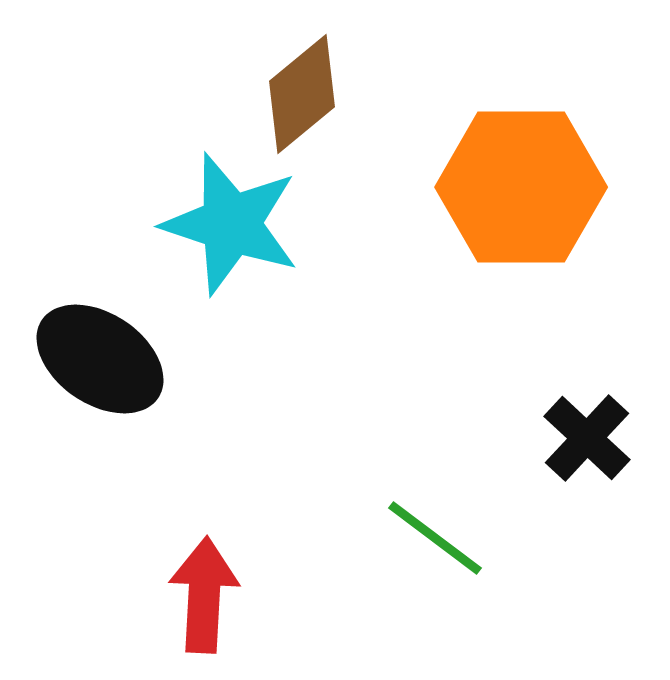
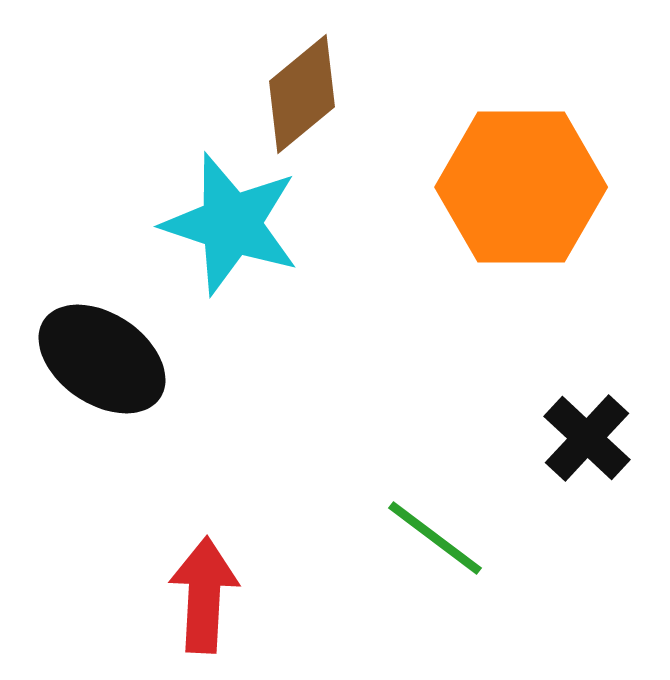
black ellipse: moved 2 px right
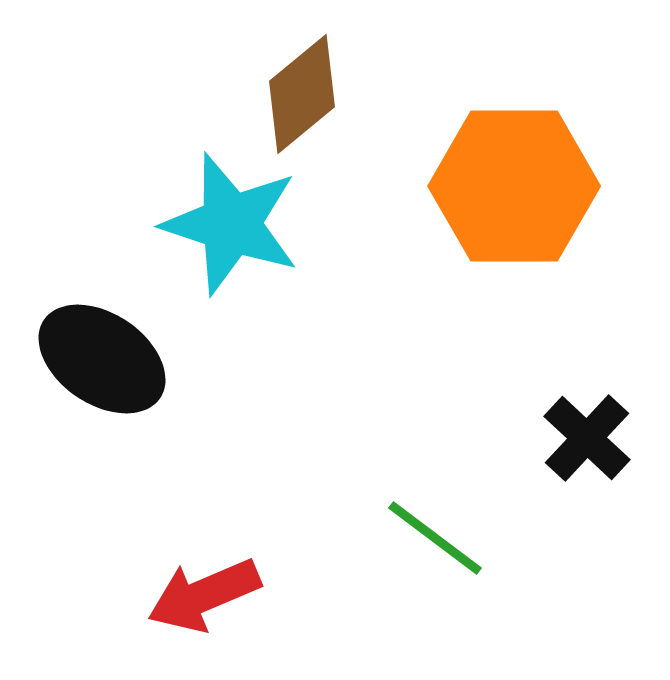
orange hexagon: moved 7 px left, 1 px up
red arrow: rotated 116 degrees counterclockwise
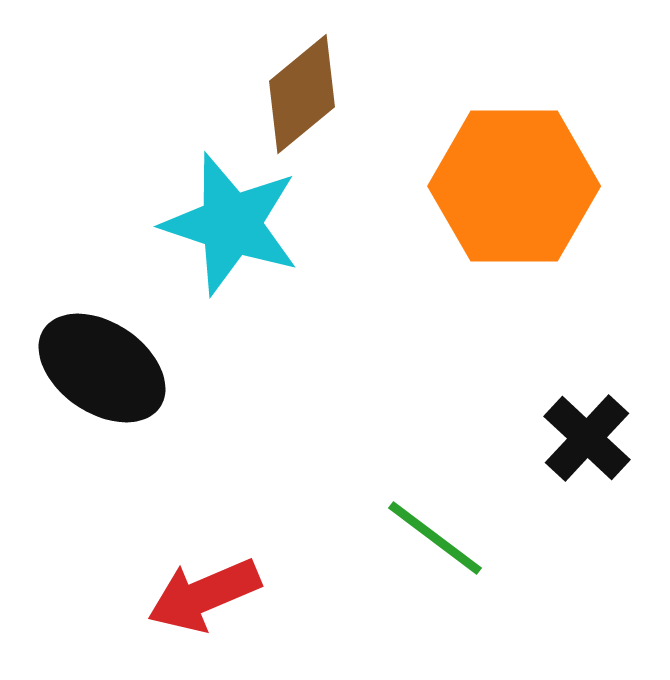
black ellipse: moved 9 px down
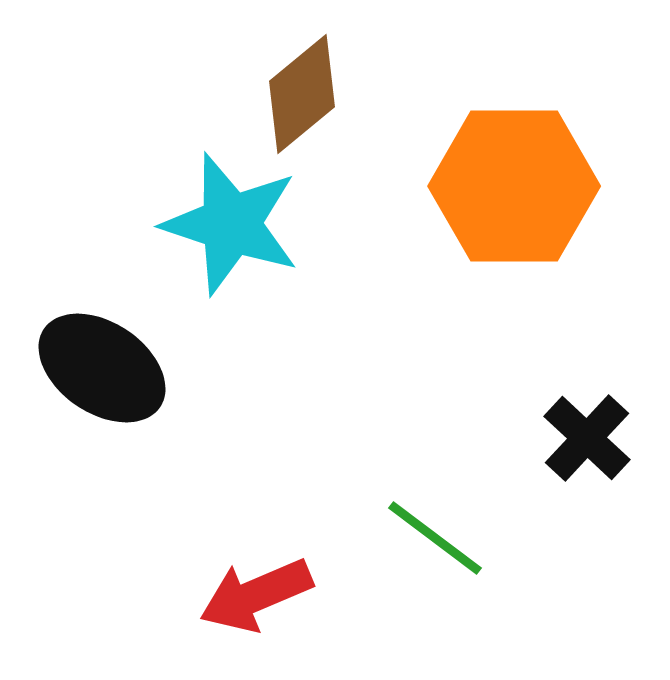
red arrow: moved 52 px right
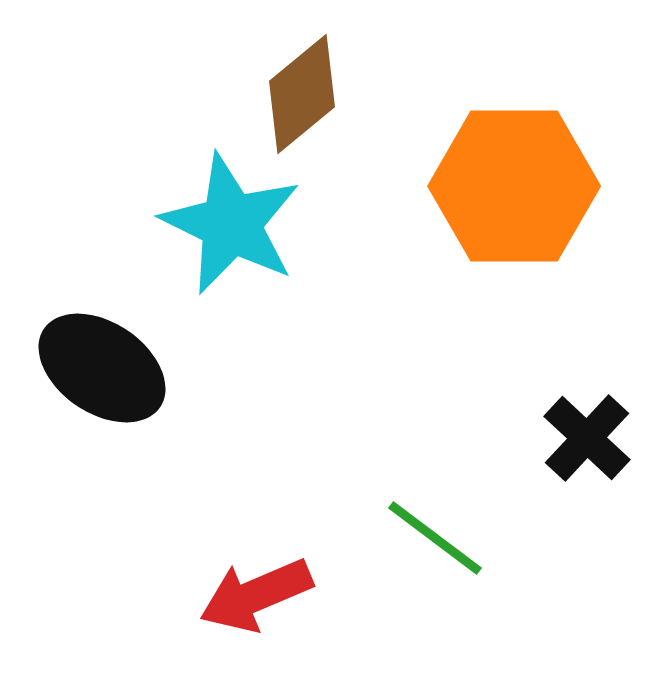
cyan star: rotated 8 degrees clockwise
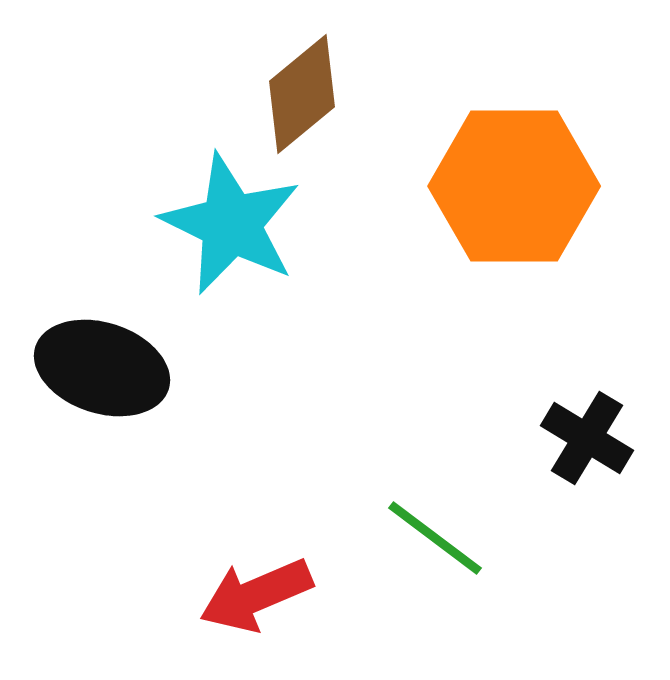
black ellipse: rotated 16 degrees counterclockwise
black cross: rotated 12 degrees counterclockwise
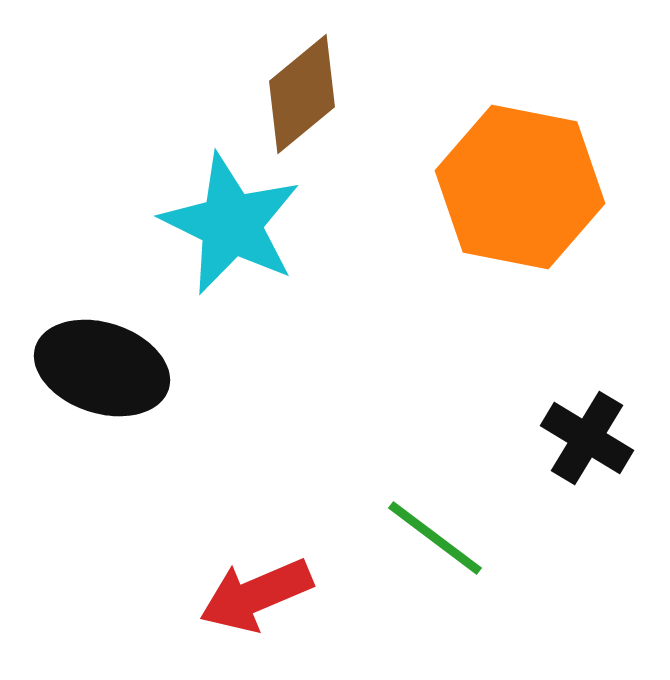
orange hexagon: moved 6 px right, 1 px down; rotated 11 degrees clockwise
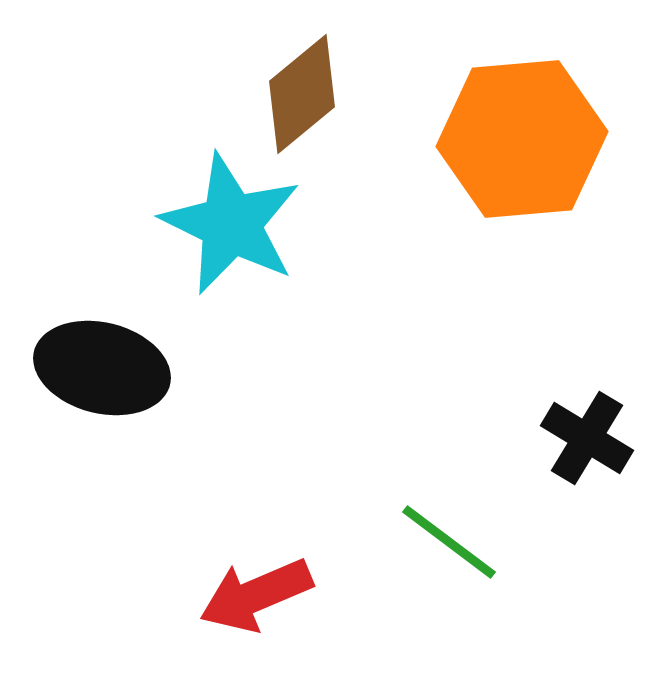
orange hexagon: moved 2 px right, 48 px up; rotated 16 degrees counterclockwise
black ellipse: rotated 4 degrees counterclockwise
green line: moved 14 px right, 4 px down
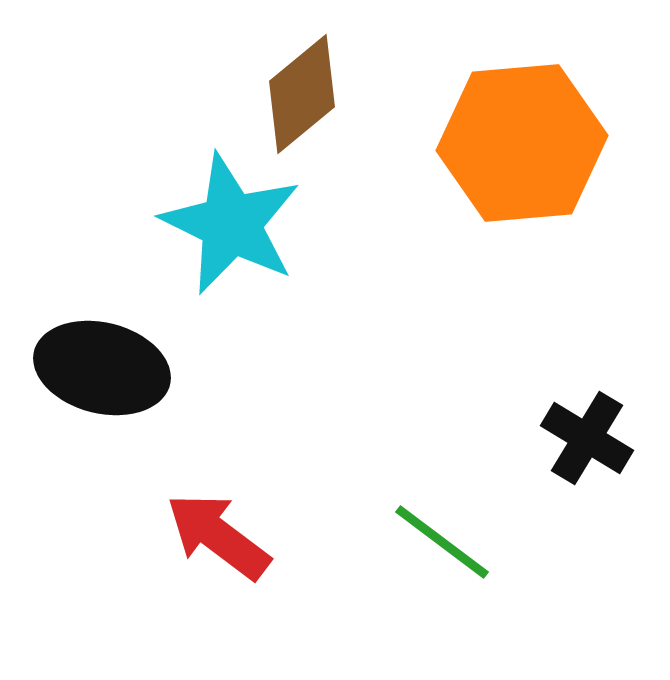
orange hexagon: moved 4 px down
green line: moved 7 px left
red arrow: moved 38 px left, 59 px up; rotated 60 degrees clockwise
